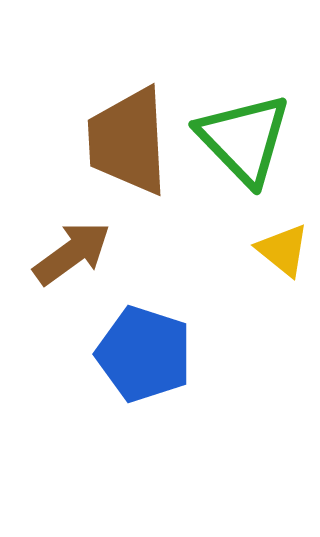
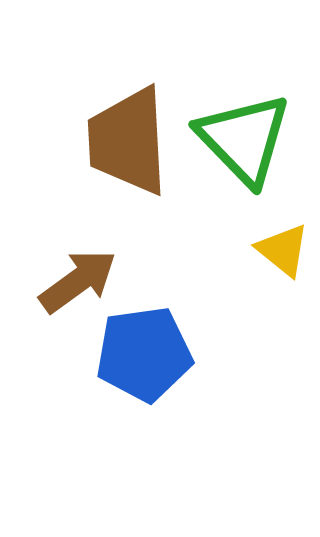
brown arrow: moved 6 px right, 28 px down
blue pentagon: rotated 26 degrees counterclockwise
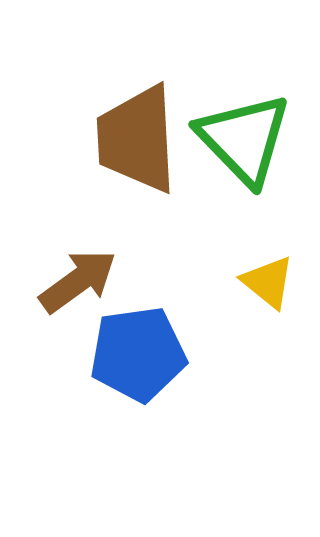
brown trapezoid: moved 9 px right, 2 px up
yellow triangle: moved 15 px left, 32 px down
blue pentagon: moved 6 px left
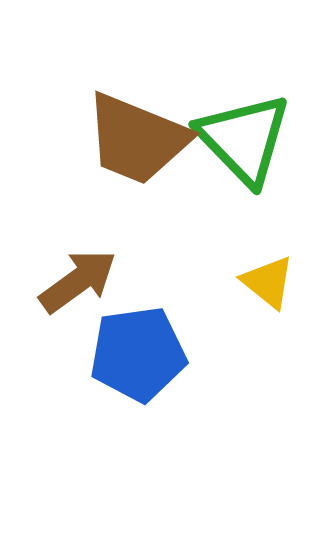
brown trapezoid: rotated 65 degrees counterclockwise
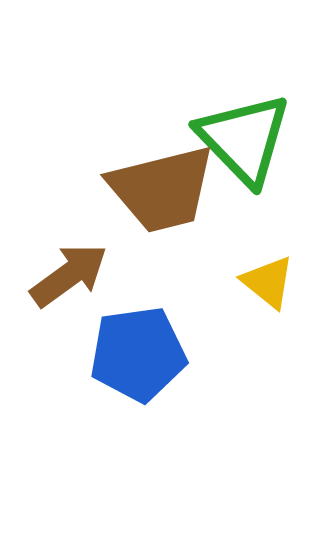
brown trapezoid: moved 25 px right, 50 px down; rotated 36 degrees counterclockwise
brown arrow: moved 9 px left, 6 px up
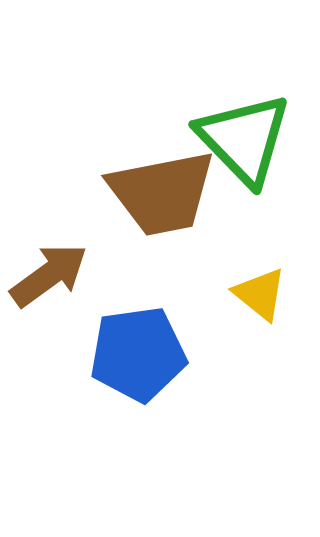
brown trapezoid: moved 4 px down; rotated 3 degrees clockwise
brown arrow: moved 20 px left
yellow triangle: moved 8 px left, 12 px down
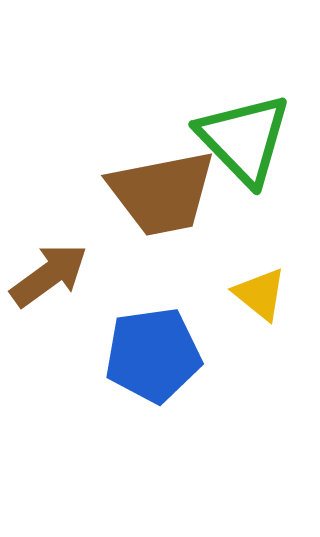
blue pentagon: moved 15 px right, 1 px down
